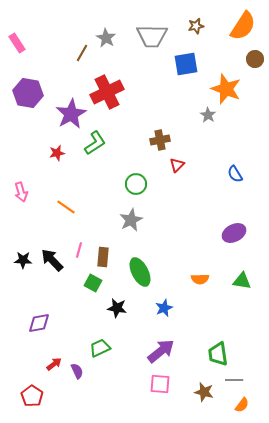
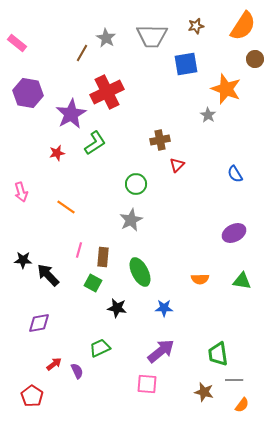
pink rectangle at (17, 43): rotated 18 degrees counterclockwise
black arrow at (52, 260): moved 4 px left, 15 px down
blue star at (164, 308): rotated 24 degrees clockwise
pink square at (160, 384): moved 13 px left
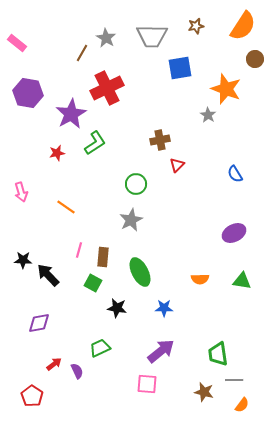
blue square at (186, 64): moved 6 px left, 4 px down
red cross at (107, 92): moved 4 px up
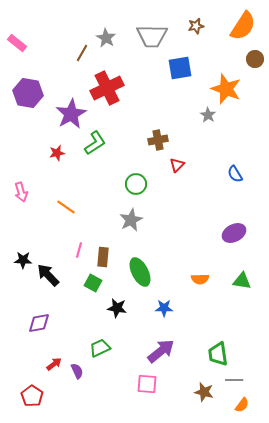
brown cross at (160, 140): moved 2 px left
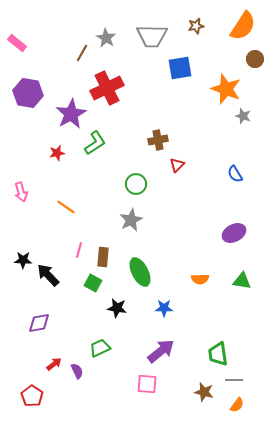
gray star at (208, 115): moved 35 px right, 1 px down; rotated 14 degrees counterclockwise
orange semicircle at (242, 405): moved 5 px left
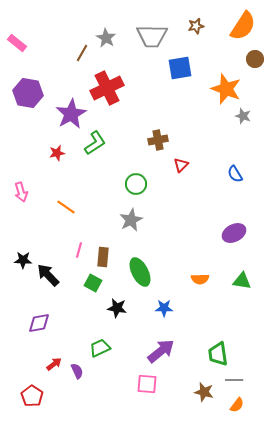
red triangle at (177, 165): moved 4 px right
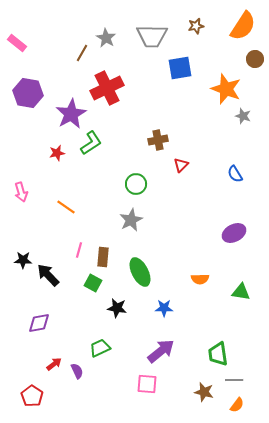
green L-shape at (95, 143): moved 4 px left
green triangle at (242, 281): moved 1 px left, 11 px down
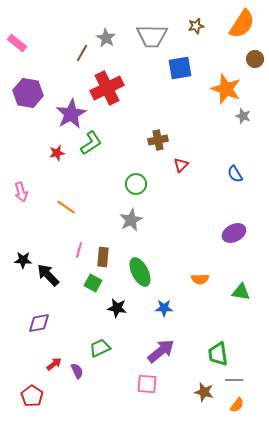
orange semicircle at (243, 26): moved 1 px left, 2 px up
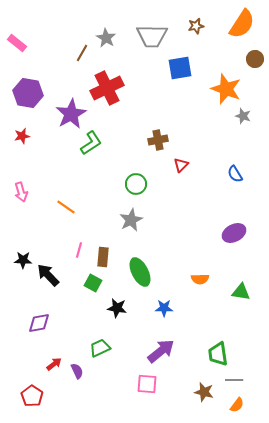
red star at (57, 153): moved 35 px left, 17 px up
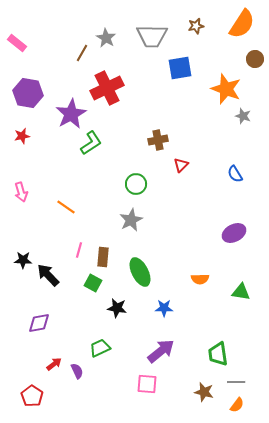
gray line at (234, 380): moved 2 px right, 2 px down
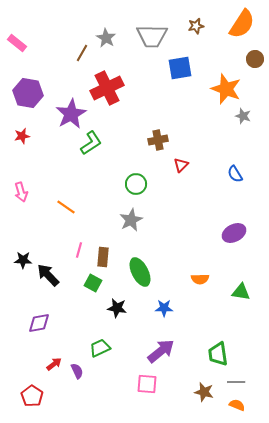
orange semicircle at (237, 405): rotated 105 degrees counterclockwise
